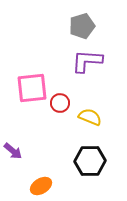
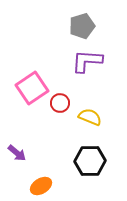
pink square: rotated 28 degrees counterclockwise
purple arrow: moved 4 px right, 2 px down
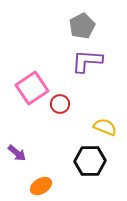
gray pentagon: rotated 10 degrees counterclockwise
red circle: moved 1 px down
yellow semicircle: moved 15 px right, 10 px down
